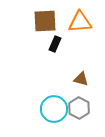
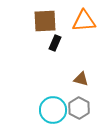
orange triangle: moved 4 px right, 1 px up
black rectangle: moved 1 px up
cyan circle: moved 1 px left, 1 px down
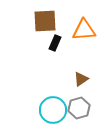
orange triangle: moved 9 px down
brown triangle: rotated 49 degrees counterclockwise
gray hexagon: rotated 15 degrees clockwise
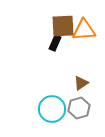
brown square: moved 18 px right, 5 px down
brown triangle: moved 4 px down
cyan circle: moved 1 px left, 1 px up
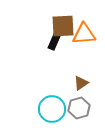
orange triangle: moved 4 px down
black rectangle: moved 1 px left, 1 px up
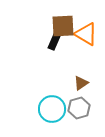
orange triangle: moved 2 px right; rotated 35 degrees clockwise
